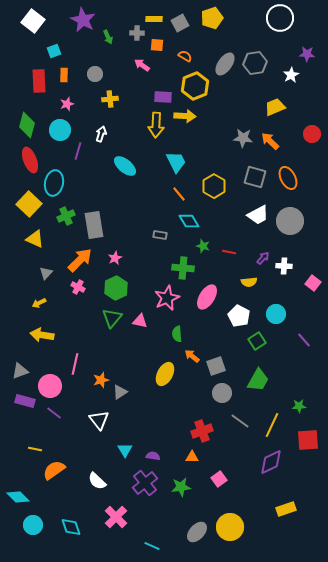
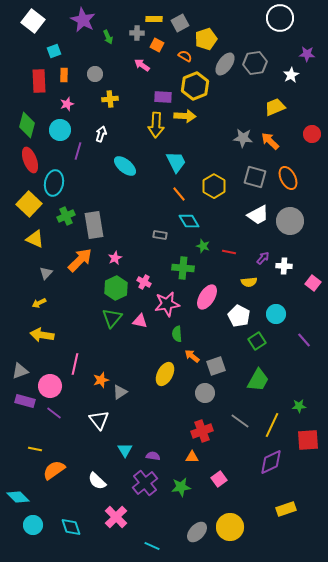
yellow pentagon at (212, 18): moved 6 px left, 21 px down
orange square at (157, 45): rotated 24 degrees clockwise
pink cross at (78, 287): moved 66 px right, 5 px up
pink star at (167, 298): moved 6 px down; rotated 15 degrees clockwise
gray circle at (222, 393): moved 17 px left
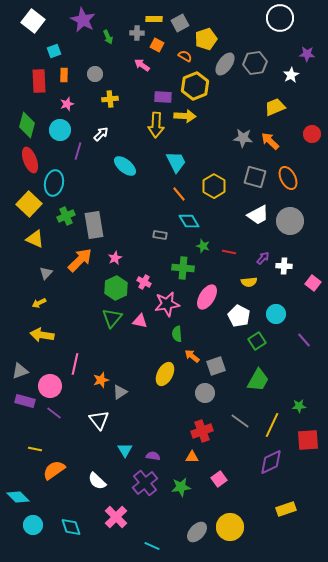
white arrow at (101, 134): rotated 28 degrees clockwise
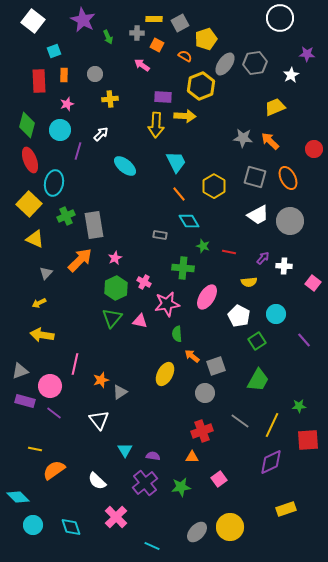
yellow hexagon at (195, 86): moved 6 px right
red circle at (312, 134): moved 2 px right, 15 px down
